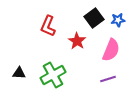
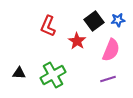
black square: moved 3 px down
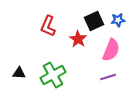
black square: rotated 12 degrees clockwise
red star: moved 1 px right, 2 px up
purple line: moved 2 px up
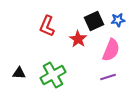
red L-shape: moved 1 px left
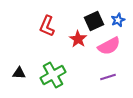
blue star: rotated 16 degrees counterclockwise
pink semicircle: moved 2 px left, 4 px up; rotated 40 degrees clockwise
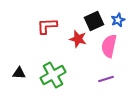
red L-shape: rotated 65 degrees clockwise
red star: rotated 18 degrees counterclockwise
pink semicircle: rotated 130 degrees clockwise
purple line: moved 2 px left, 2 px down
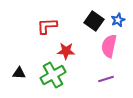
black square: rotated 30 degrees counterclockwise
red star: moved 12 px left, 12 px down; rotated 12 degrees counterclockwise
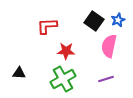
green cross: moved 10 px right, 4 px down
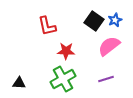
blue star: moved 3 px left
red L-shape: rotated 100 degrees counterclockwise
pink semicircle: rotated 40 degrees clockwise
black triangle: moved 10 px down
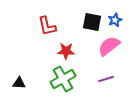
black square: moved 2 px left, 1 px down; rotated 24 degrees counterclockwise
